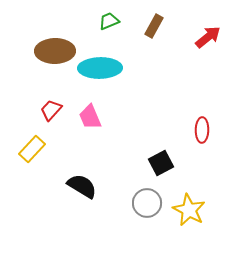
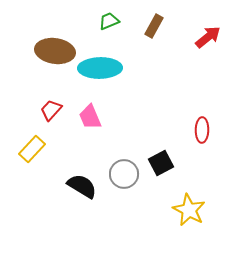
brown ellipse: rotated 9 degrees clockwise
gray circle: moved 23 px left, 29 px up
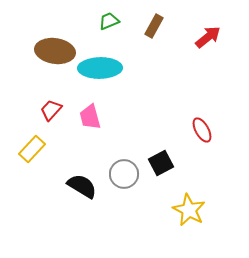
pink trapezoid: rotated 8 degrees clockwise
red ellipse: rotated 30 degrees counterclockwise
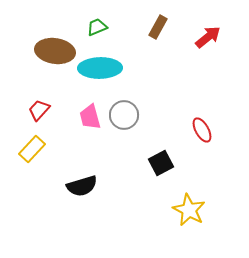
green trapezoid: moved 12 px left, 6 px down
brown rectangle: moved 4 px right, 1 px down
red trapezoid: moved 12 px left
gray circle: moved 59 px up
black semicircle: rotated 132 degrees clockwise
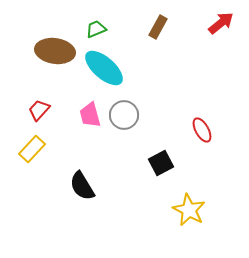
green trapezoid: moved 1 px left, 2 px down
red arrow: moved 13 px right, 14 px up
cyan ellipse: moved 4 px right; rotated 42 degrees clockwise
pink trapezoid: moved 2 px up
black semicircle: rotated 76 degrees clockwise
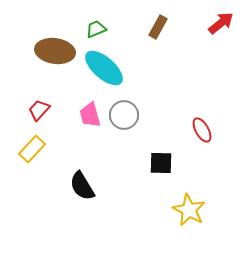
black square: rotated 30 degrees clockwise
